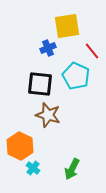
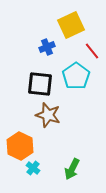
yellow square: moved 4 px right, 1 px up; rotated 16 degrees counterclockwise
blue cross: moved 1 px left, 1 px up
cyan pentagon: rotated 12 degrees clockwise
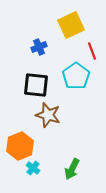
blue cross: moved 8 px left
red line: rotated 18 degrees clockwise
black square: moved 4 px left, 1 px down
orange hexagon: rotated 12 degrees clockwise
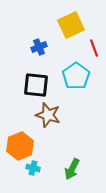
red line: moved 2 px right, 3 px up
cyan cross: rotated 24 degrees counterclockwise
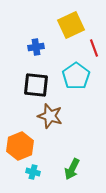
blue cross: moved 3 px left; rotated 14 degrees clockwise
brown star: moved 2 px right, 1 px down
cyan cross: moved 4 px down
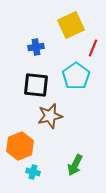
red line: moved 1 px left; rotated 42 degrees clockwise
brown star: rotated 30 degrees counterclockwise
green arrow: moved 3 px right, 4 px up
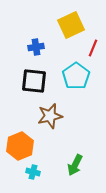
black square: moved 2 px left, 4 px up
